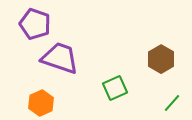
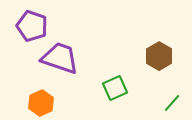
purple pentagon: moved 3 px left, 2 px down
brown hexagon: moved 2 px left, 3 px up
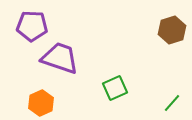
purple pentagon: rotated 16 degrees counterclockwise
brown hexagon: moved 13 px right, 26 px up; rotated 12 degrees clockwise
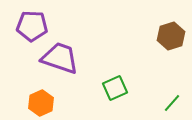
brown hexagon: moved 1 px left, 6 px down
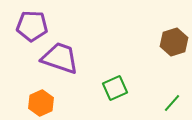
brown hexagon: moved 3 px right, 6 px down
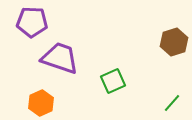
purple pentagon: moved 4 px up
green square: moved 2 px left, 7 px up
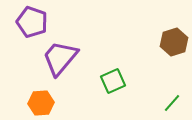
purple pentagon: rotated 16 degrees clockwise
purple trapezoid: rotated 69 degrees counterclockwise
orange hexagon: rotated 20 degrees clockwise
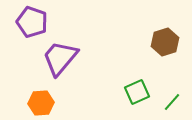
brown hexagon: moved 9 px left
green square: moved 24 px right, 11 px down
green line: moved 1 px up
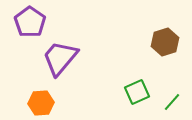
purple pentagon: moved 2 px left; rotated 16 degrees clockwise
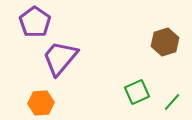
purple pentagon: moved 5 px right
